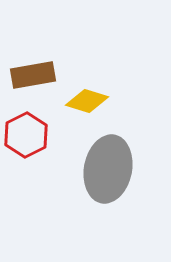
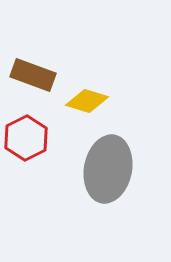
brown rectangle: rotated 30 degrees clockwise
red hexagon: moved 3 px down
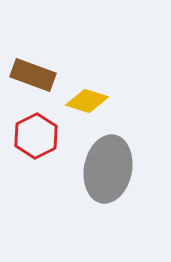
red hexagon: moved 10 px right, 2 px up
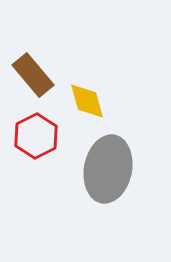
brown rectangle: rotated 30 degrees clockwise
yellow diamond: rotated 57 degrees clockwise
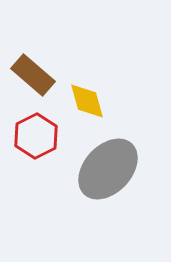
brown rectangle: rotated 9 degrees counterclockwise
gray ellipse: rotated 32 degrees clockwise
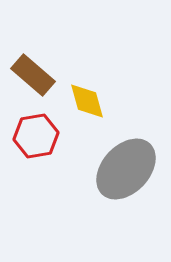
red hexagon: rotated 18 degrees clockwise
gray ellipse: moved 18 px right
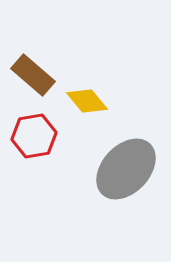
yellow diamond: rotated 24 degrees counterclockwise
red hexagon: moved 2 px left
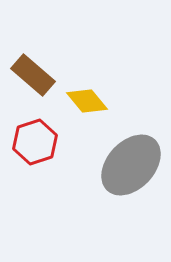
red hexagon: moved 1 px right, 6 px down; rotated 9 degrees counterclockwise
gray ellipse: moved 5 px right, 4 px up
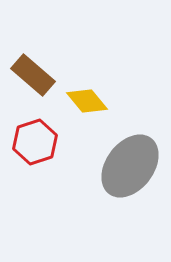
gray ellipse: moved 1 px left, 1 px down; rotated 6 degrees counterclockwise
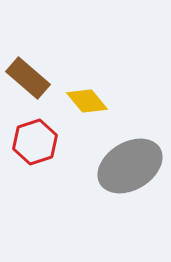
brown rectangle: moved 5 px left, 3 px down
gray ellipse: rotated 22 degrees clockwise
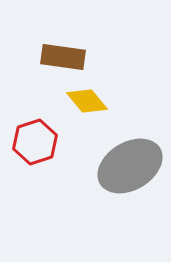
brown rectangle: moved 35 px right, 21 px up; rotated 33 degrees counterclockwise
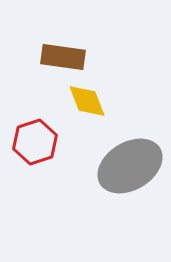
yellow diamond: rotated 18 degrees clockwise
